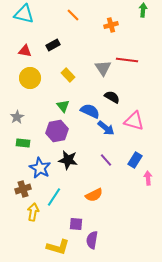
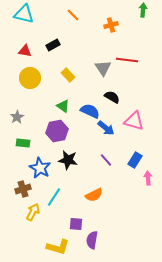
green triangle: rotated 16 degrees counterclockwise
yellow arrow: rotated 18 degrees clockwise
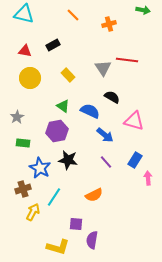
green arrow: rotated 96 degrees clockwise
orange cross: moved 2 px left, 1 px up
blue arrow: moved 1 px left, 7 px down
purple line: moved 2 px down
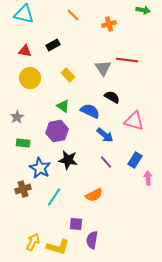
yellow arrow: moved 30 px down
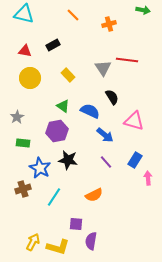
black semicircle: rotated 28 degrees clockwise
purple semicircle: moved 1 px left, 1 px down
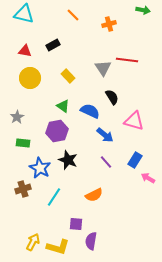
yellow rectangle: moved 1 px down
black star: rotated 12 degrees clockwise
pink arrow: rotated 56 degrees counterclockwise
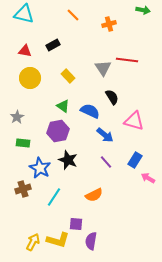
purple hexagon: moved 1 px right
yellow L-shape: moved 7 px up
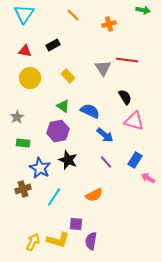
cyan triangle: rotated 50 degrees clockwise
black semicircle: moved 13 px right
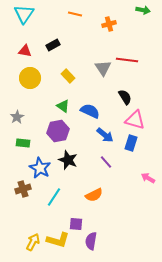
orange line: moved 2 px right, 1 px up; rotated 32 degrees counterclockwise
pink triangle: moved 1 px right, 1 px up
blue rectangle: moved 4 px left, 17 px up; rotated 14 degrees counterclockwise
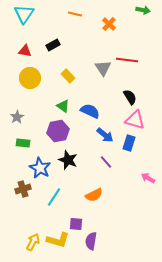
orange cross: rotated 32 degrees counterclockwise
black semicircle: moved 5 px right
blue rectangle: moved 2 px left
